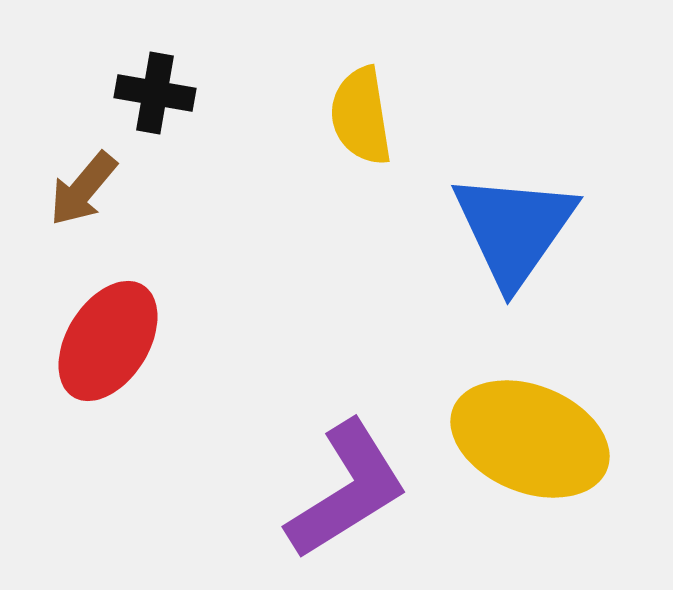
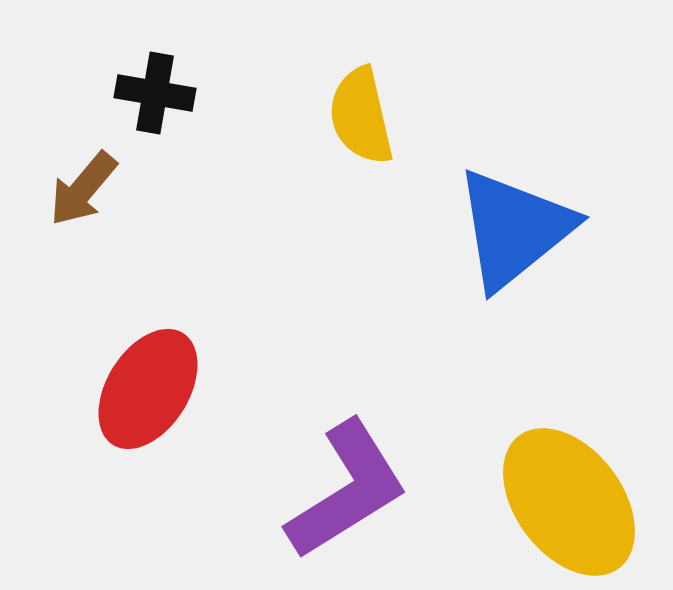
yellow semicircle: rotated 4 degrees counterclockwise
blue triangle: rotated 16 degrees clockwise
red ellipse: moved 40 px right, 48 px down
yellow ellipse: moved 39 px right, 63 px down; rotated 31 degrees clockwise
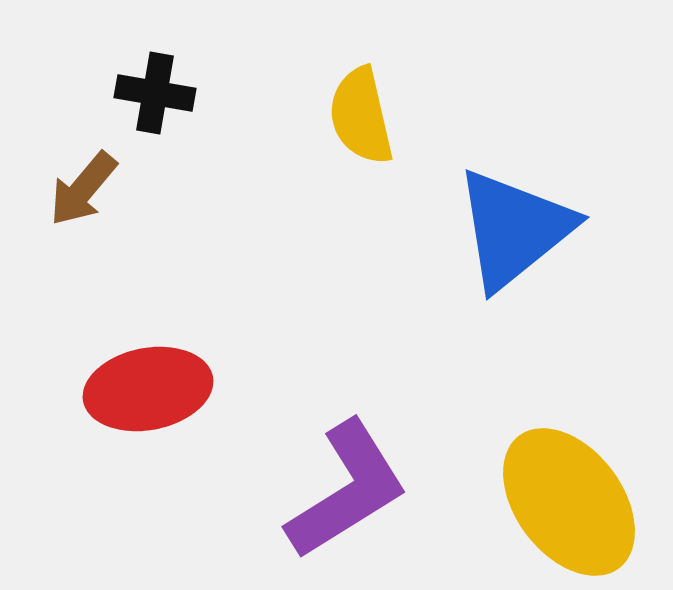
red ellipse: rotated 47 degrees clockwise
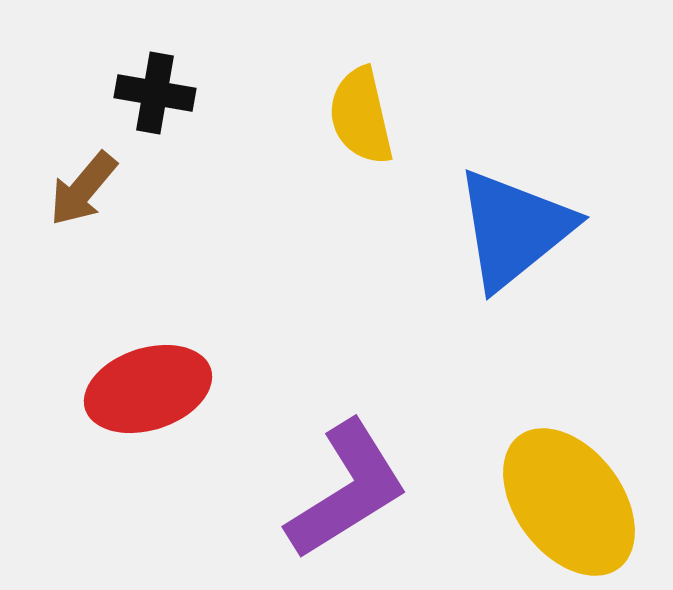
red ellipse: rotated 7 degrees counterclockwise
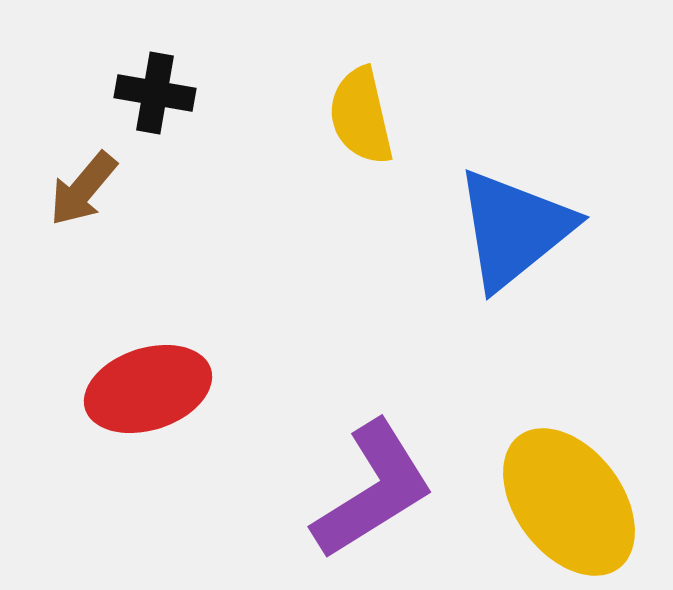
purple L-shape: moved 26 px right
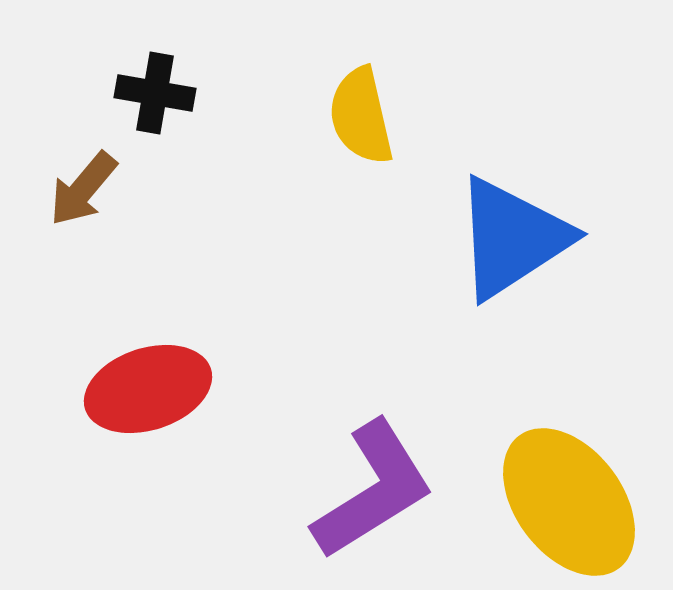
blue triangle: moved 2 px left, 9 px down; rotated 6 degrees clockwise
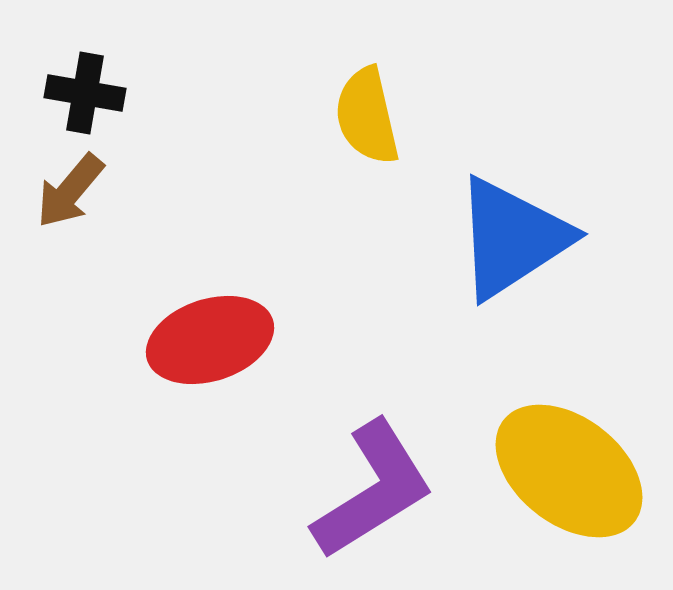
black cross: moved 70 px left
yellow semicircle: moved 6 px right
brown arrow: moved 13 px left, 2 px down
red ellipse: moved 62 px right, 49 px up
yellow ellipse: moved 31 px up; rotated 15 degrees counterclockwise
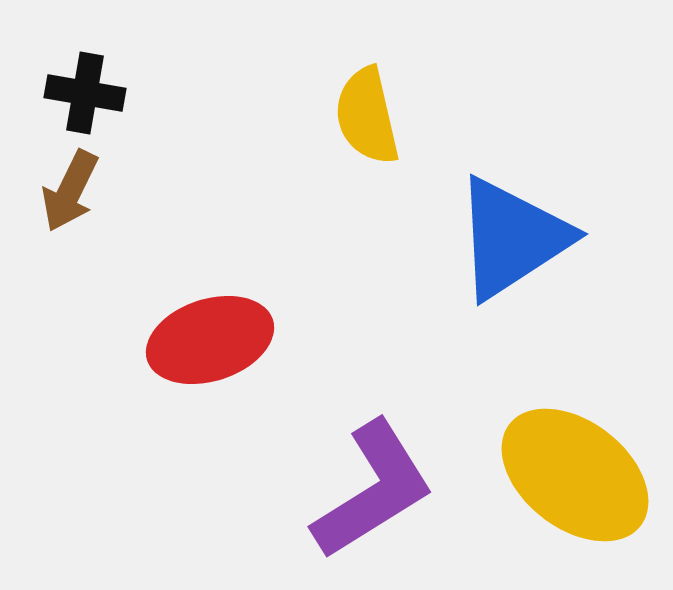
brown arrow: rotated 14 degrees counterclockwise
yellow ellipse: moved 6 px right, 4 px down
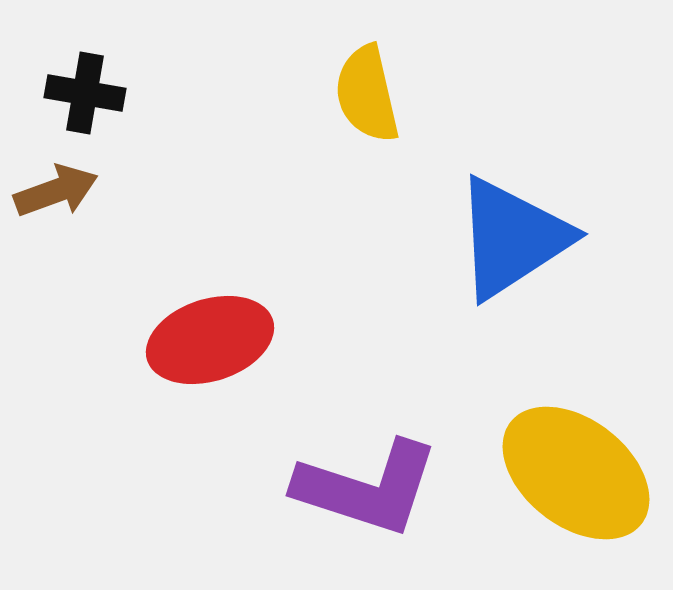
yellow semicircle: moved 22 px up
brown arrow: moved 14 px left; rotated 136 degrees counterclockwise
yellow ellipse: moved 1 px right, 2 px up
purple L-shape: moved 6 px left, 2 px up; rotated 50 degrees clockwise
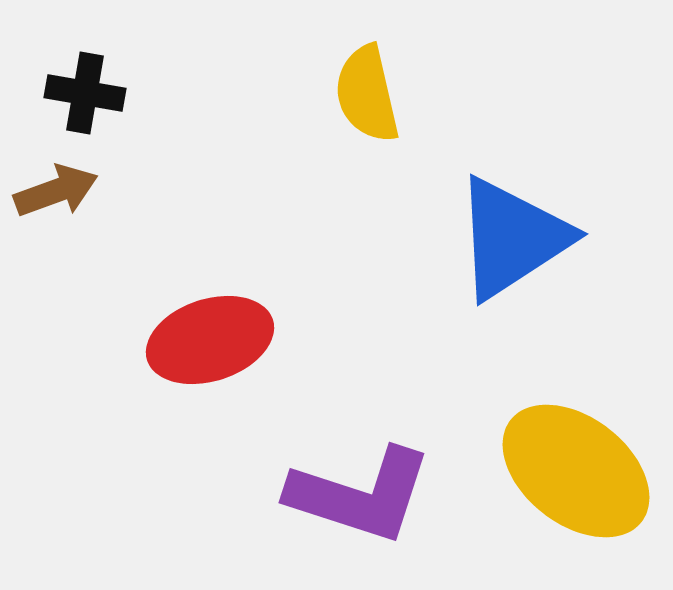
yellow ellipse: moved 2 px up
purple L-shape: moved 7 px left, 7 px down
